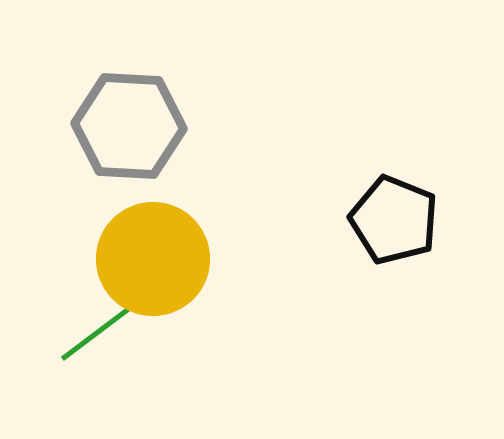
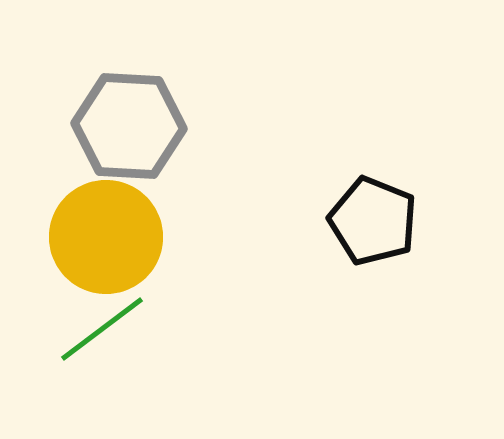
black pentagon: moved 21 px left, 1 px down
yellow circle: moved 47 px left, 22 px up
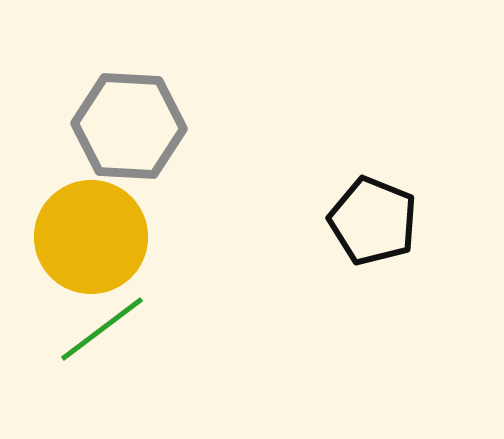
yellow circle: moved 15 px left
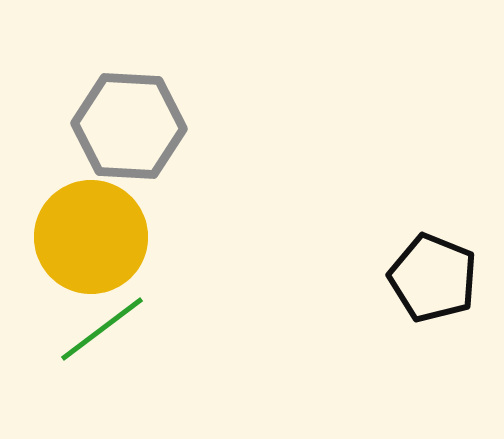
black pentagon: moved 60 px right, 57 px down
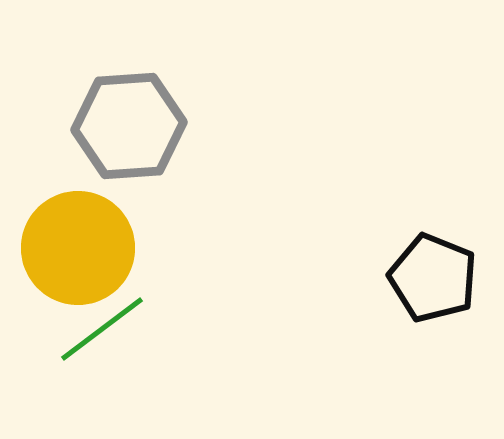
gray hexagon: rotated 7 degrees counterclockwise
yellow circle: moved 13 px left, 11 px down
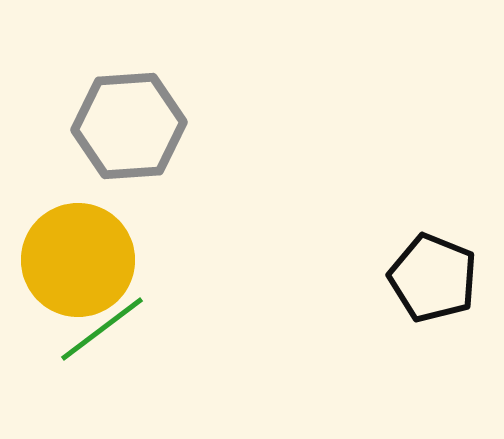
yellow circle: moved 12 px down
